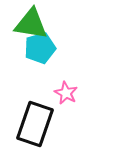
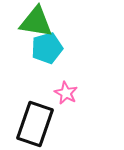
green triangle: moved 5 px right, 2 px up
cyan pentagon: moved 7 px right
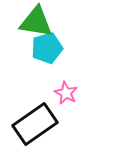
black rectangle: rotated 36 degrees clockwise
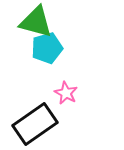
green triangle: rotated 6 degrees clockwise
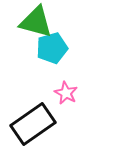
cyan pentagon: moved 5 px right
black rectangle: moved 2 px left
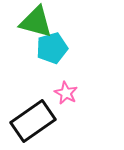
black rectangle: moved 3 px up
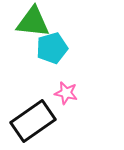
green triangle: moved 3 px left; rotated 9 degrees counterclockwise
pink star: rotated 15 degrees counterclockwise
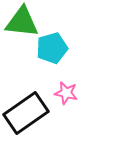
green triangle: moved 11 px left
black rectangle: moved 7 px left, 8 px up
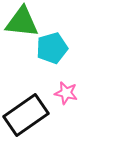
black rectangle: moved 2 px down
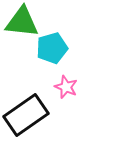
pink star: moved 6 px up; rotated 10 degrees clockwise
